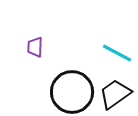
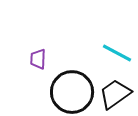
purple trapezoid: moved 3 px right, 12 px down
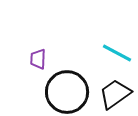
black circle: moved 5 px left
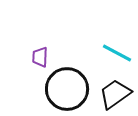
purple trapezoid: moved 2 px right, 2 px up
black circle: moved 3 px up
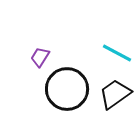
purple trapezoid: rotated 30 degrees clockwise
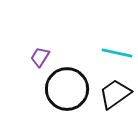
cyan line: rotated 16 degrees counterclockwise
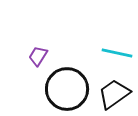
purple trapezoid: moved 2 px left, 1 px up
black trapezoid: moved 1 px left
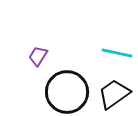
black circle: moved 3 px down
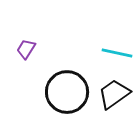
purple trapezoid: moved 12 px left, 7 px up
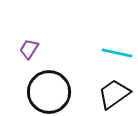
purple trapezoid: moved 3 px right
black circle: moved 18 px left
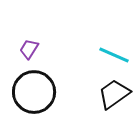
cyan line: moved 3 px left, 2 px down; rotated 12 degrees clockwise
black circle: moved 15 px left
